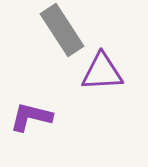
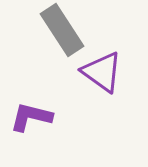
purple triangle: rotated 39 degrees clockwise
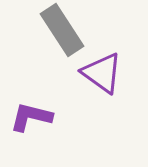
purple triangle: moved 1 px down
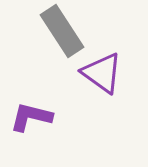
gray rectangle: moved 1 px down
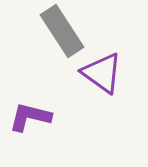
purple L-shape: moved 1 px left
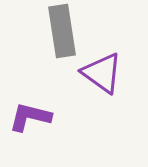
gray rectangle: rotated 24 degrees clockwise
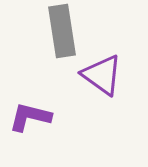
purple triangle: moved 2 px down
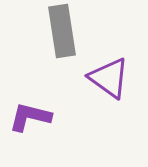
purple triangle: moved 7 px right, 3 px down
